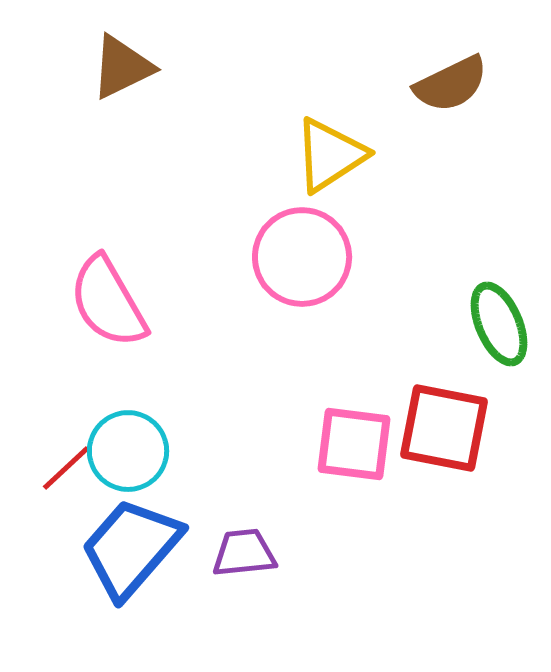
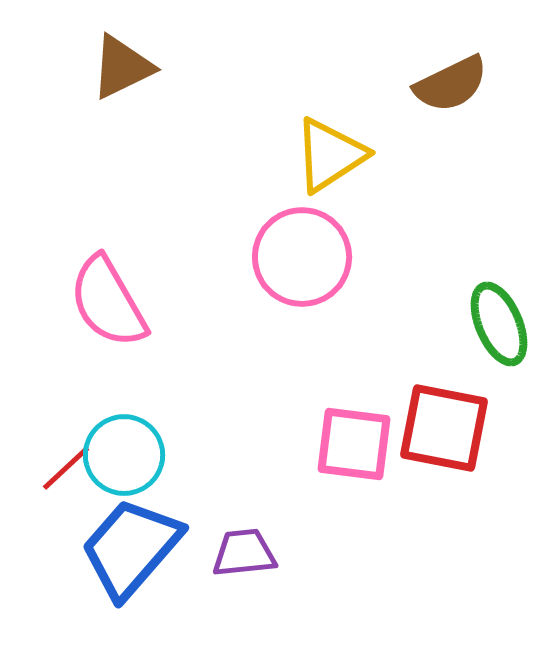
cyan circle: moved 4 px left, 4 px down
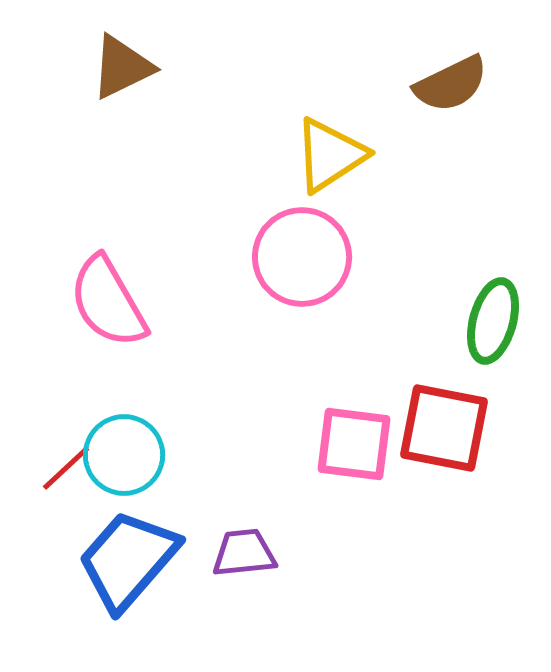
green ellipse: moved 6 px left, 3 px up; rotated 38 degrees clockwise
blue trapezoid: moved 3 px left, 12 px down
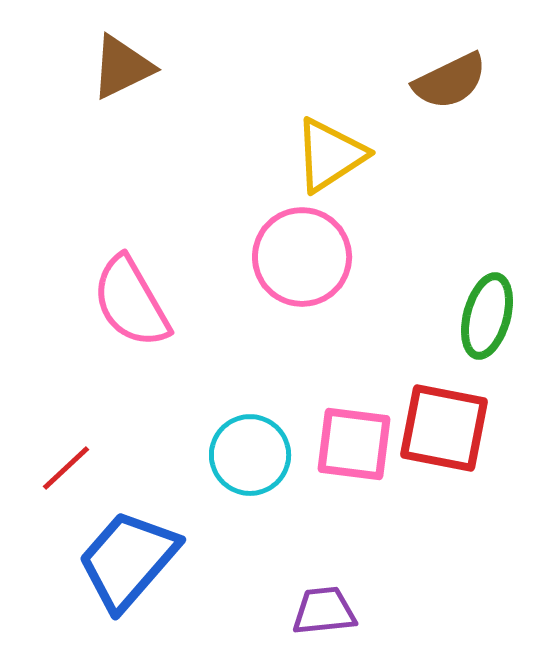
brown semicircle: moved 1 px left, 3 px up
pink semicircle: moved 23 px right
green ellipse: moved 6 px left, 5 px up
cyan circle: moved 126 px right
purple trapezoid: moved 80 px right, 58 px down
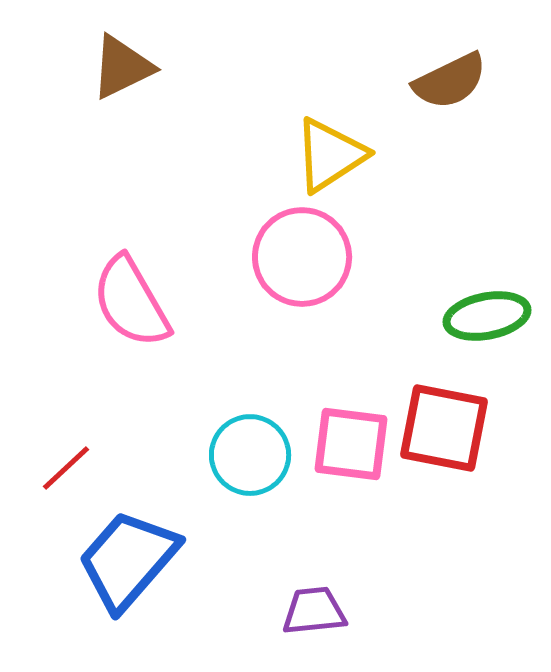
green ellipse: rotated 64 degrees clockwise
pink square: moved 3 px left
purple trapezoid: moved 10 px left
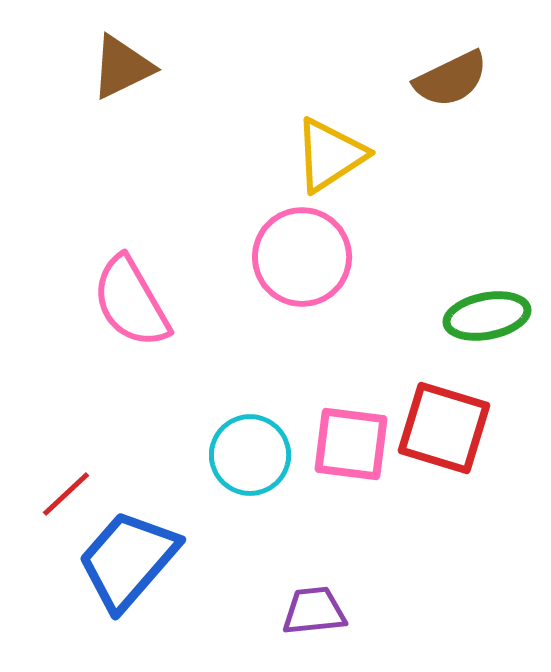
brown semicircle: moved 1 px right, 2 px up
red square: rotated 6 degrees clockwise
red line: moved 26 px down
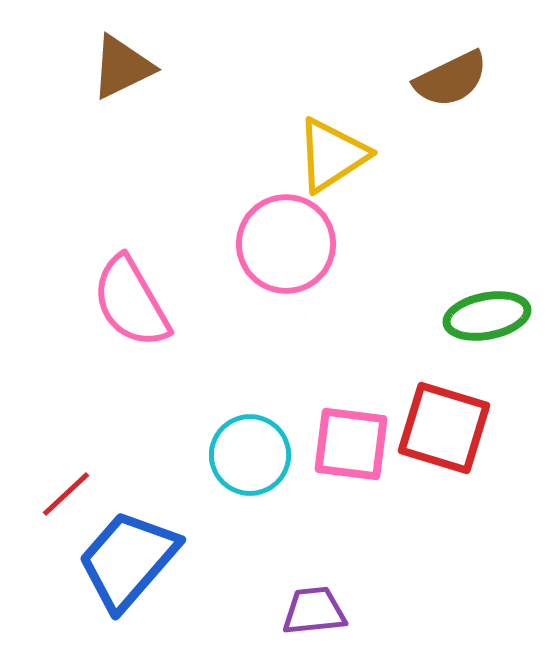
yellow triangle: moved 2 px right
pink circle: moved 16 px left, 13 px up
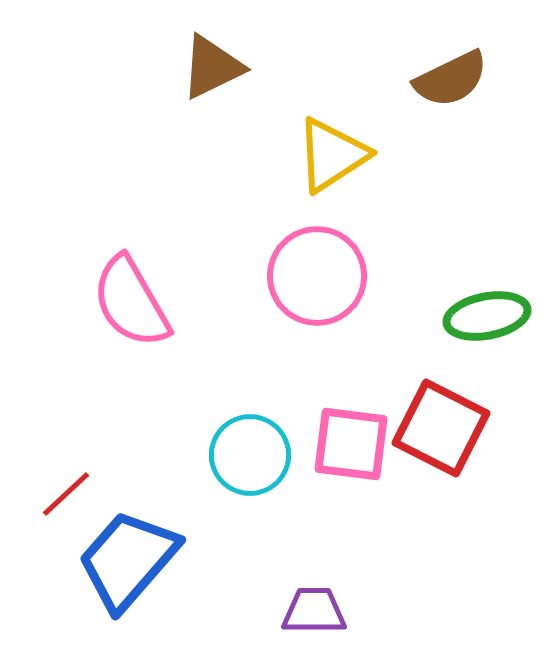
brown triangle: moved 90 px right
pink circle: moved 31 px right, 32 px down
red square: moved 3 px left; rotated 10 degrees clockwise
purple trapezoid: rotated 6 degrees clockwise
